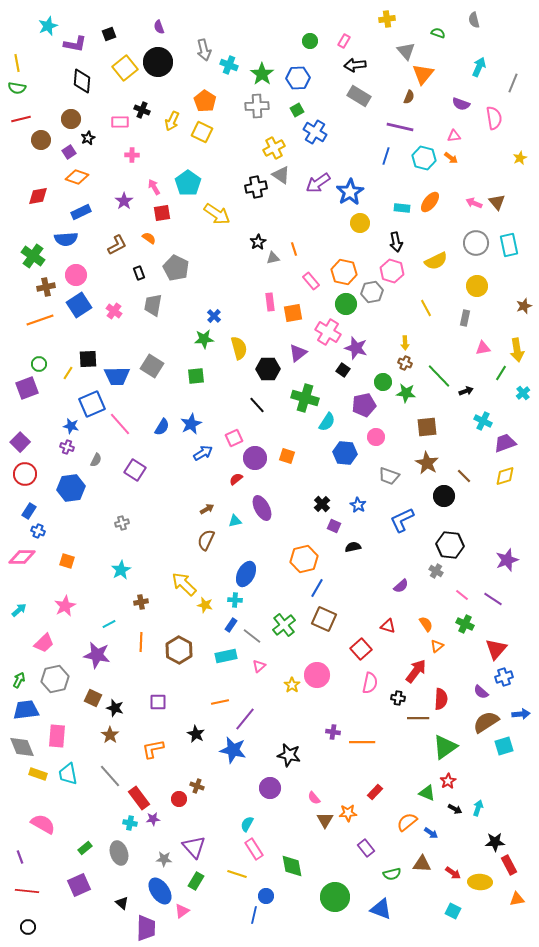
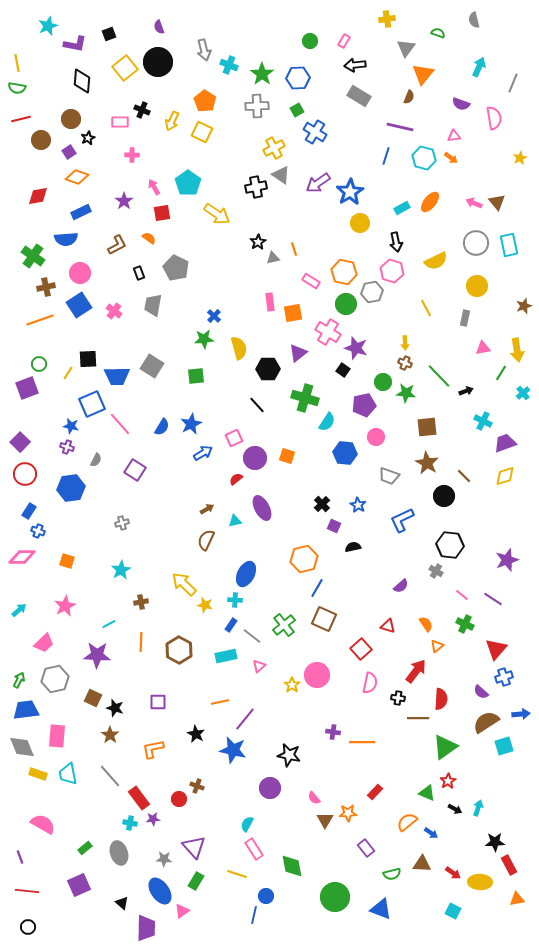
gray triangle at (406, 51): moved 3 px up; rotated 18 degrees clockwise
cyan rectangle at (402, 208): rotated 35 degrees counterclockwise
pink circle at (76, 275): moved 4 px right, 2 px up
pink rectangle at (311, 281): rotated 18 degrees counterclockwise
purple star at (97, 655): rotated 8 degrees counterclockwise
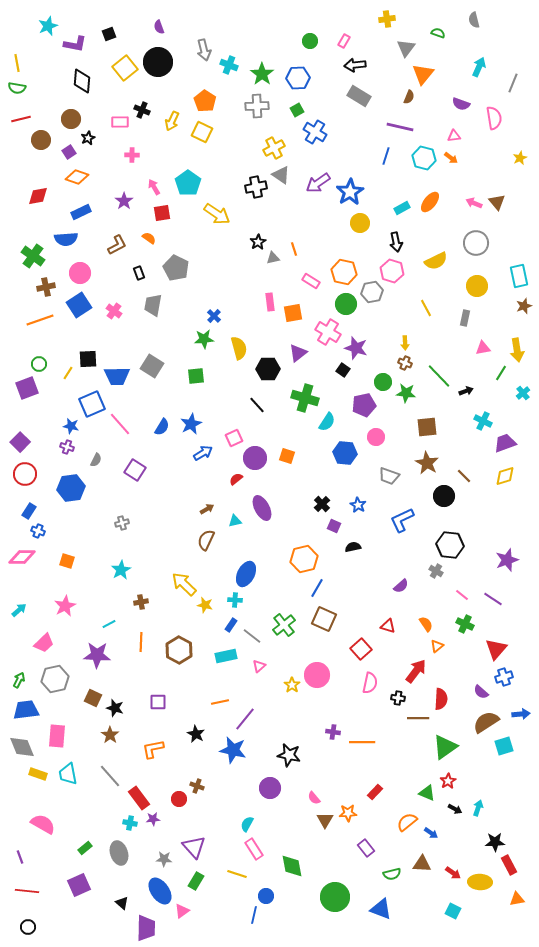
cyan rectangle at (509, 245): moved 10 px right, 31 px down
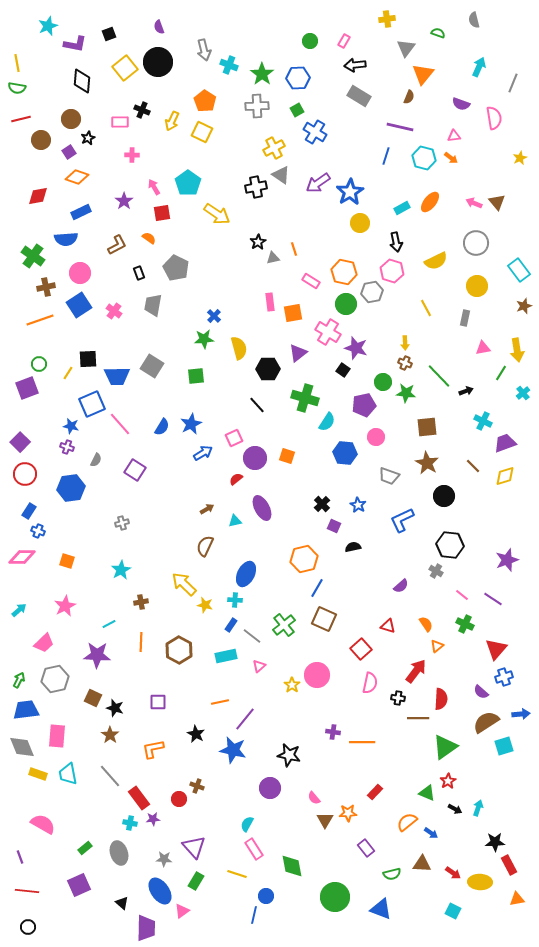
cyan rectangle at (519, 276): moved 6 px up; rotated 25 degrees counterclockwise
brown line at (464, 476): moved 9 px right, 10 px up
brown semicircle at (206, 540): moved 1 px left, 6 px down
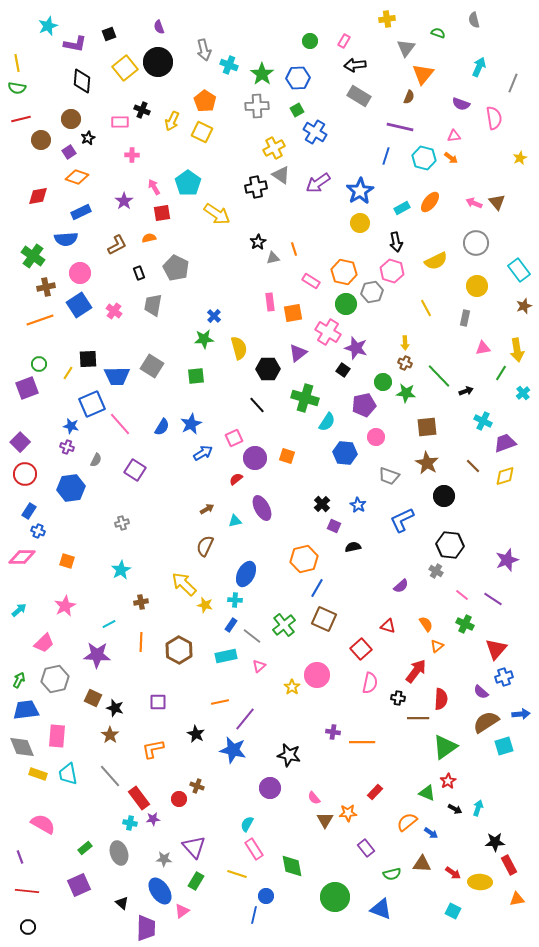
blue star at (350, 192): moved 10 px right, 1 px up
orange semicircle at (149, 238): rotated 48 degrees counterclockwise
yellow star at (292, 685): moved 2 px down
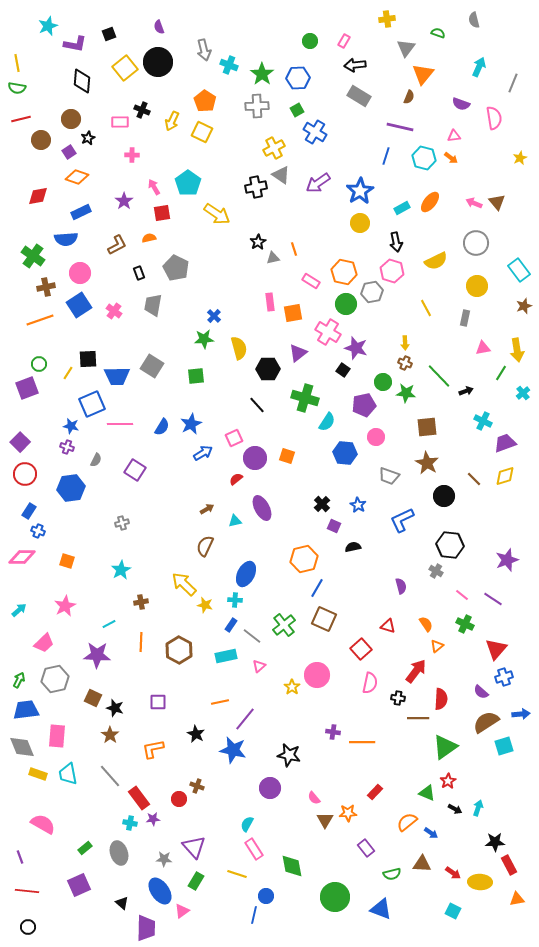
pink line at (120, 424): rotated 50 degrees counterclockwise
brown line at (473, 466): moved 1 px right, 13 px down
purple semicircle at (401, 586): rotated 63 degrees counterclockwise
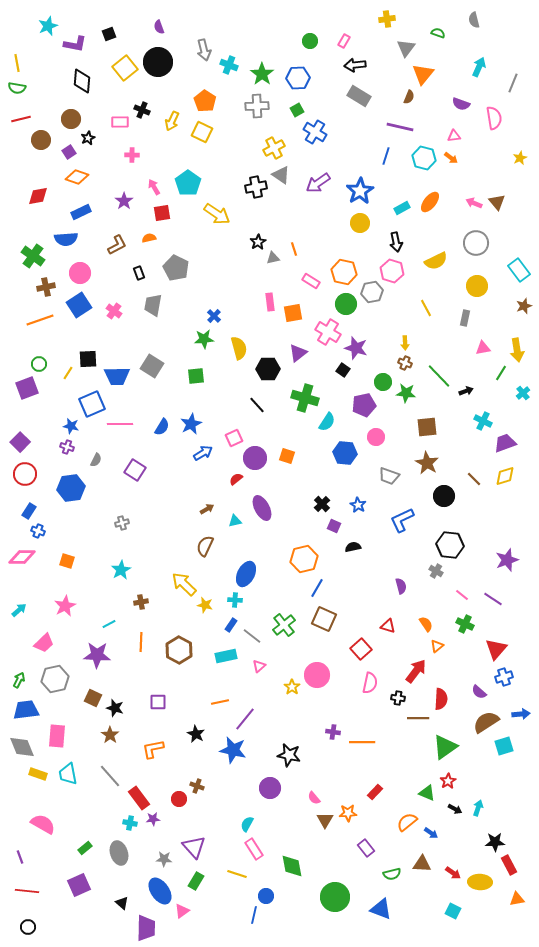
purple semicircle at (481, 692): moved 2 px left
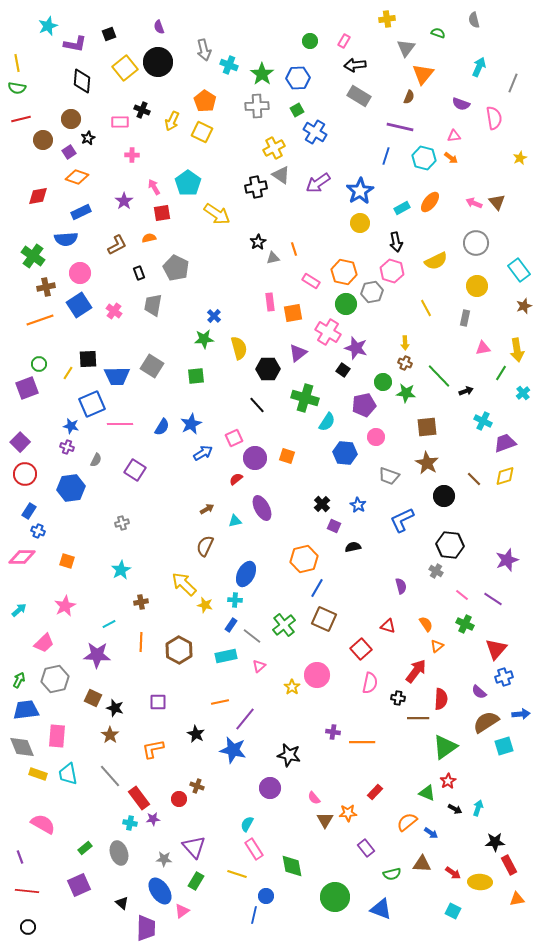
brown circle at (41, 140): moved 2 px right
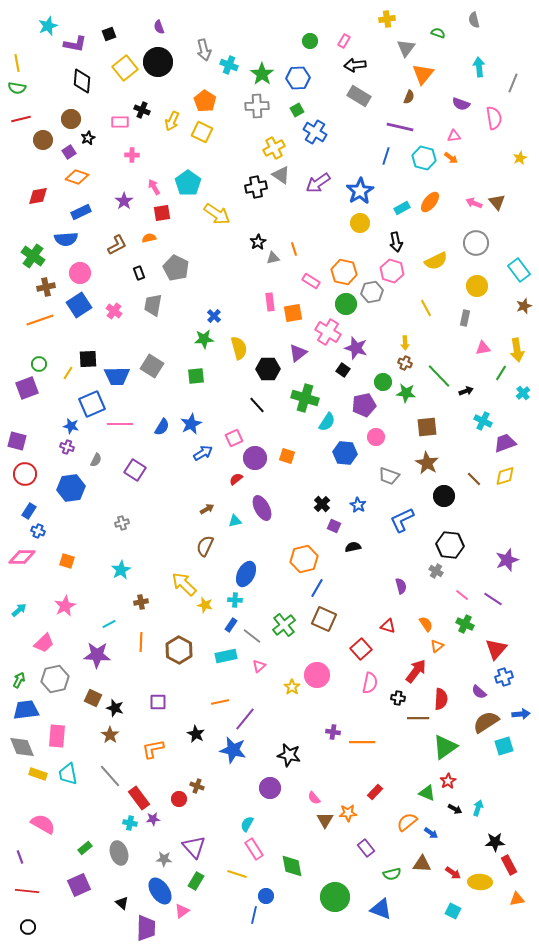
cyan arrow at (479, 67): rotated 30 degrees counterclockwise
purple square at (20, 442): moved 3 px left, 1 px up; rotated 30 degrees counterclockwise
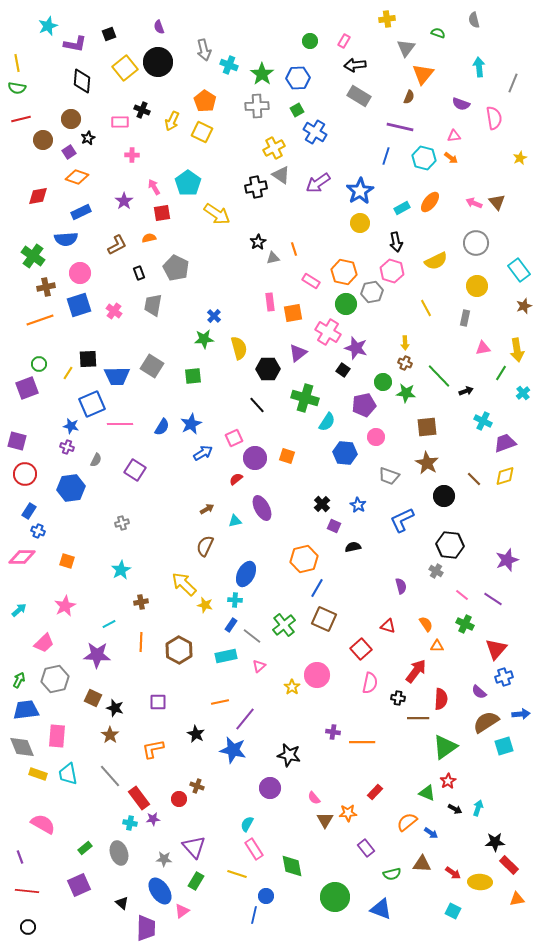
blue square at (79, 305): rotated 15 degrees clockwise
green square at (196, 376): moved 3 px left
orange triangle at (437, 646): rotated 40 degrees clockwise
red rectangle at (509, 865): rotated 18 degrees counterclockwise
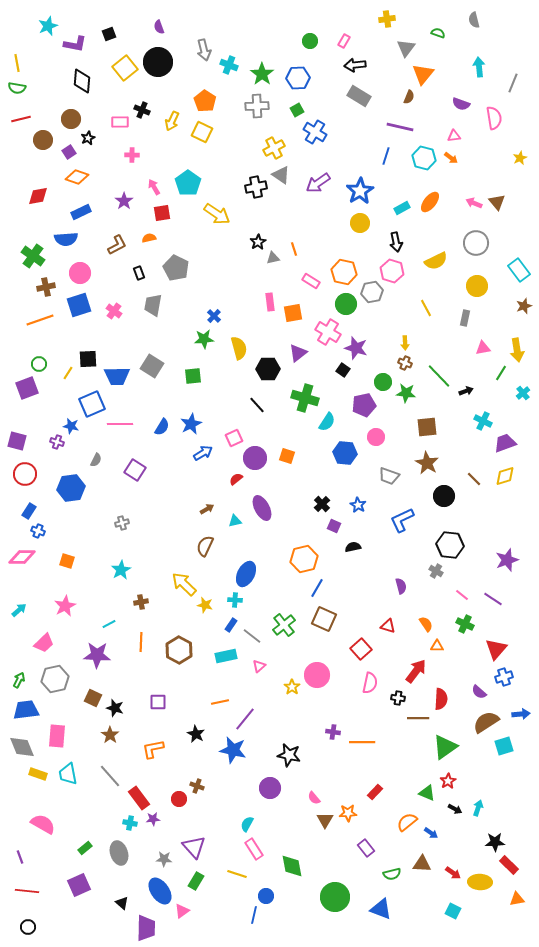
purple cross at (67, 447): moved 10 px left, 5 px up
